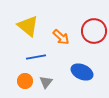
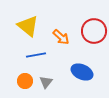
blue line: moved 2 px up
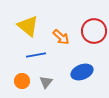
blue ellipse: rotated 45 degrees counterclockwise
orange circle: moved 3 px left
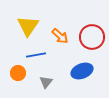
yellow triangle: rotated 25 degrees clockwise
red circle: moved 2 px left, 6 px down
orange arrow: moved 1 px left, 1 px up
blue ellipse: moved 1 px up
orange circle: moved 4 px left, 8 px up
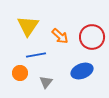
orange circle: moved 2 px right
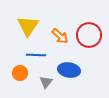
red circle: moved 3 px left, 2 px up
blue line: rotated 12 degrees clockwise
blue ellipse: moved 13 px left, 1 px up; rotated 30 degrees clockwise
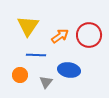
orange arrow: rotated 78 degrees counterclockwise
orange circle: moved 2 px down
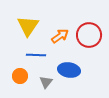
orange circle: moved 1 px down
